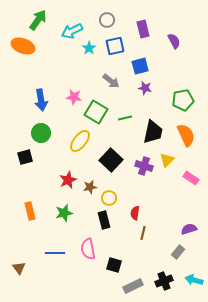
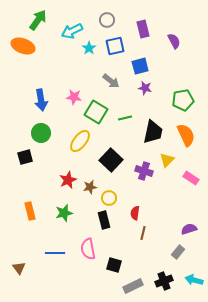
purple cross at (144, 166): moved 5 px down
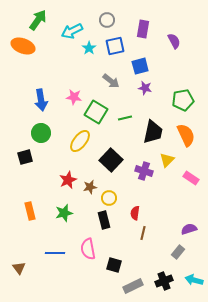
purple rectangle at (143, 29): rotated 24 degrees clockwise
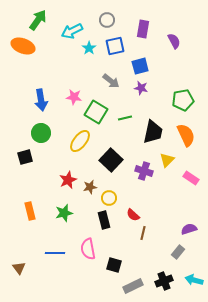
purple star at (145, 88): moved 4 px left
red semicircle at (135, 213): moved 2 px left, 2 px down; rotated 56 degrees counterclockwise
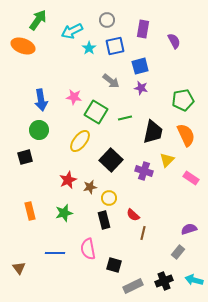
green circle at (41, 133): moved 2 px left, 3 px up
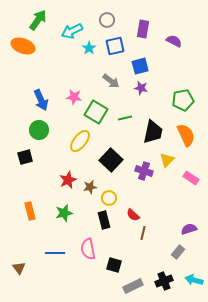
purple semicircle at (174, 41): rotated 35 degrees counterclockwise
blue arrow at (41, 100): rotated 15 degrees counterclockwise
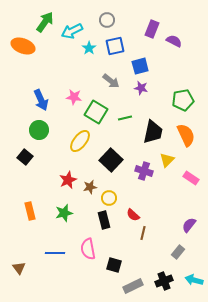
green arrow at (38, 20): moved 7 px right, 2 px down
purple rectangle at (143, 29): moved 9 px right; rotated 12 degrees clockwise
black square at (25, 157): rotated 35 degrees counterclockwise
purple semicircle at (189, 229): moved 4 px up; rotated 35 degrees counterclockwise
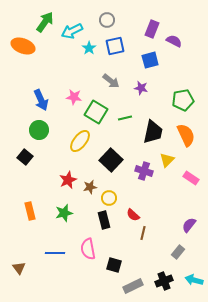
blue square at (140, 66): moved 10 px right, 6 px up
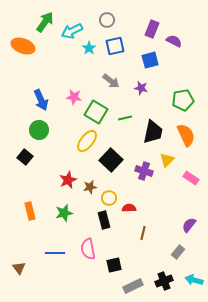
yellow ellipse at (80, 141): moved 7 px right
red semicircle at (133, 215): moved 4 px left, 7 px up; rotated 136 degrees clockwise
black square at (114, 265): rotated 28 degrees counterclockwise
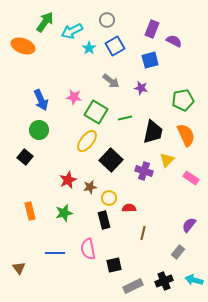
blue square at (115, 46): rotated 18 degrees counterclockwise
